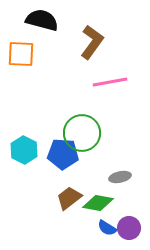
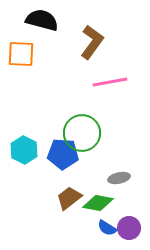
gray ellipse: moved 1 px left, 1 px down
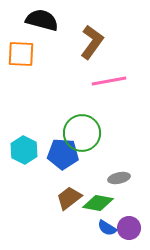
pink line: moved 1 px left, 1 px up
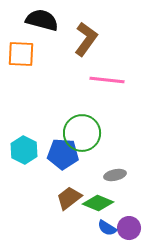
brown L-shape: moved 6 px left, 3 px up
pink line: moved 2 px left, 1 px up; rotated 16 degrees clockwise
gray ellipse: moved 4 px left, 3 px up
green diamond: rotated 12 degrees clockwise
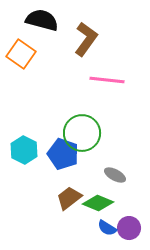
orange square: rotated 32 degrees clockwise
blue pentagon: rotated 16 degrees clockwise
gray ellipse: rotated 40 degrees clockwise
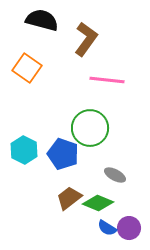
orange square: moved 6 px right, 14 px down
green circle: moved 8 px right, 5 px up
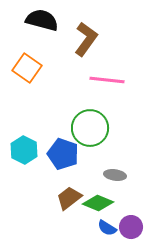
gray ellipse: rotated 20 degrees counterclockwise
purple circle: moved 2 px right, 1 px up
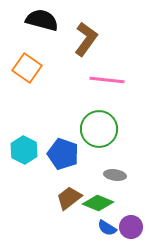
green circle: moved 9 px right, 1 px down
